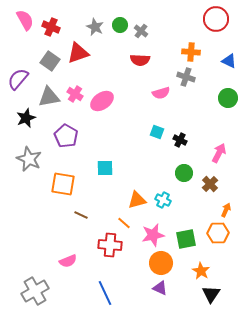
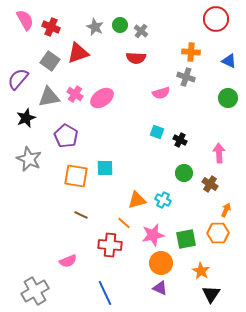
red semicircle at (140, 60): moved 4 px left, 2 px up
pink ellipse at (102, 101): moved 3 px up
pink arrow at (219, 153): rotated 30 degrees counterclockwise
orange square at (63, 184): moved 13 px right, 8 px up
brown cross at (210, 184): rotated 14 degrees counterclockwise
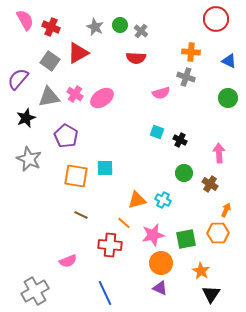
red triangle at (78, 53): rotated 10 degrees counterclockwise
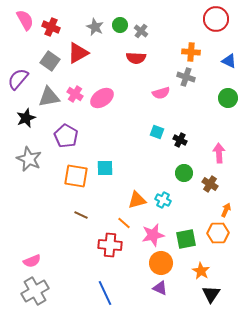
pink semicircle at (68, 261): moved 36 px left
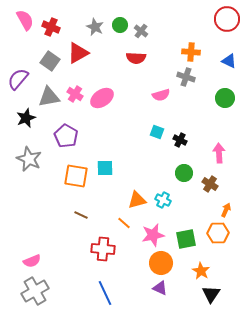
red circle at (216, 19): moved 11 px right
pink semicircle at (161, 93): moved 2 px down
green circle at (228, 98): moved 3 px left
red cross at (110, 245): moved 7 px left, 4 px down
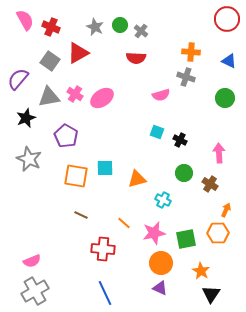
orange triangle at (137, 200): moved 21 px up
pink star at (153, 235): moved 1 px right, 2 px up
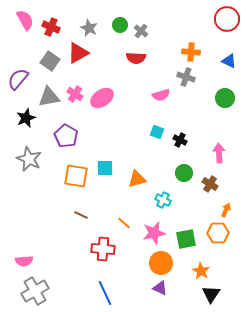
gray star at (95, 27): moved 6 px left, 1 px down
pink semicircle at (32, 261): moved 8 px left; rotated 18 degrees clockwise
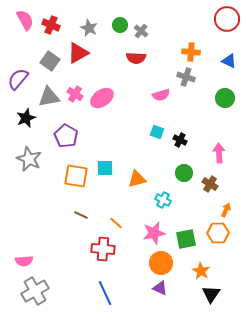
red cross at (51, 27): moved 2 px up
orange line at (124, 223): moved 8 px left
